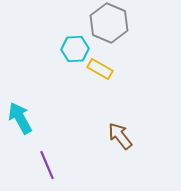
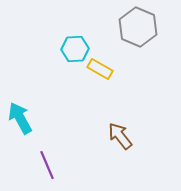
gray hexagon: moved 29 px right, 4 px down
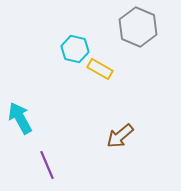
cyan hexagon: rotated 16 degrees clockwise
brown arrow: rotated 92 degrees counterclockwise
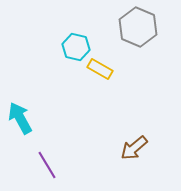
cyan hexagon: moved 1 px right, 2 px up
brown arrow: moved 14 px right, 12 px down
purple line: rotated 8 degrees counterclockwise
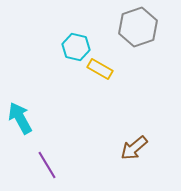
gray hexagon: rotated 18 degrees clockwise
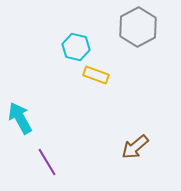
gray hexagon: rotated 9 degrees counterclockwise
yellow rectangle: moved 4 px left, 6 px down; rotated 10 degrees counterclockwise
brown arrow: moved 1 px right, 1 px up
purple line: moved 3 px up
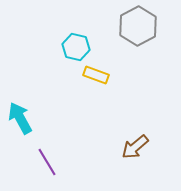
gray hexagon: moved 1 px up
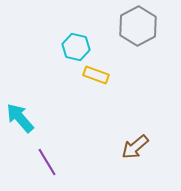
cyan arrow: rotated 12 degrees counterclockwise
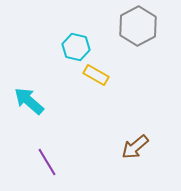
yellow rectangle: rotated 10 degrees clockwise
cyan arrow: moved 9 px right, 17 px up; rotated 8 degrees counterclockwise
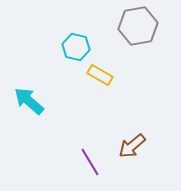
gray hexagon: rotated 18 degrees clockwise
yellow rectangle: moved 4 px right
brown arrow: moved 3 px left, 1 px up
purple line: moved 43 px right
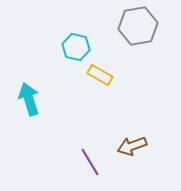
cyan arrow: moved 2 px up; rotated 32 degrees clockwise
brown arrow: rotated 20 degrees clockwise
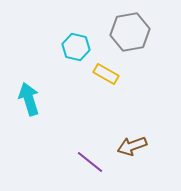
gray hexagon: moved 8 px left, 6 px down
yellow rectangle: moved 6 px right, 1 px up
purple line: rotated 20 degrees counterclockwise
